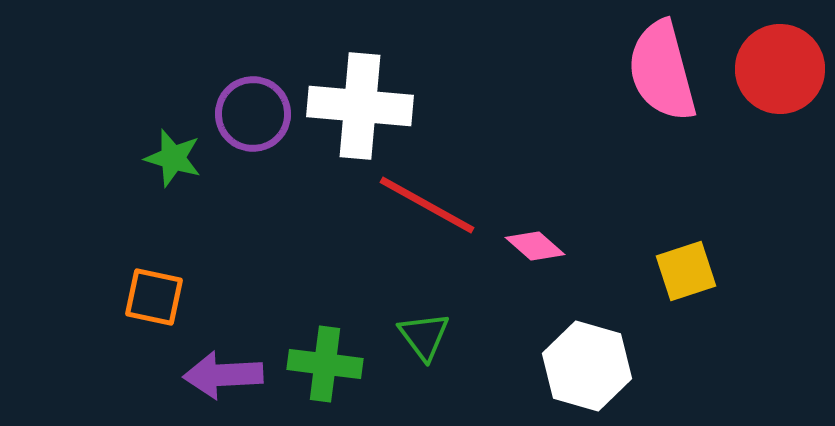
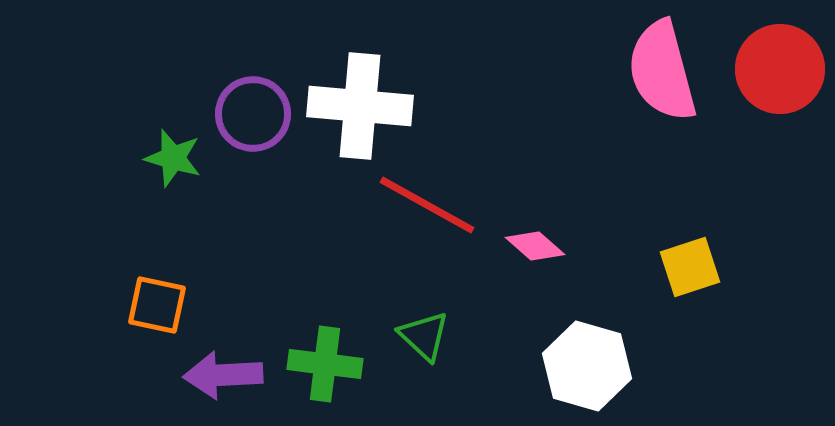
yellow square: moved 4 px right, 4 px up
orange square: moved 3 px right, 8 px down
green triangle: rotated 10 degrees counterclockwise
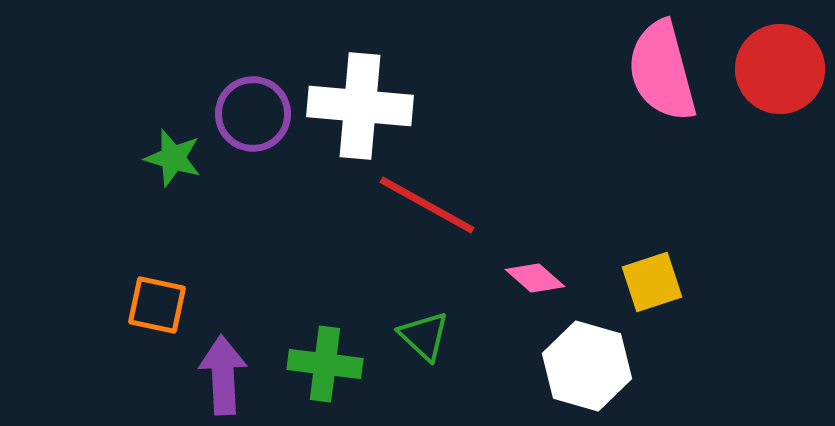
pink diamond: moved 32 px down
yellow square: moved 38 px left, 15 px down
purple arrow: rotated 90 degrees clockwise
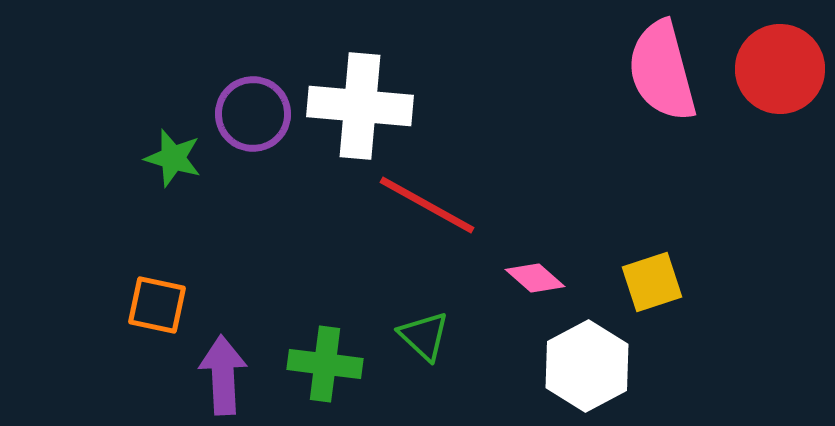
white hexagon: rotated 16 degrees clockwise
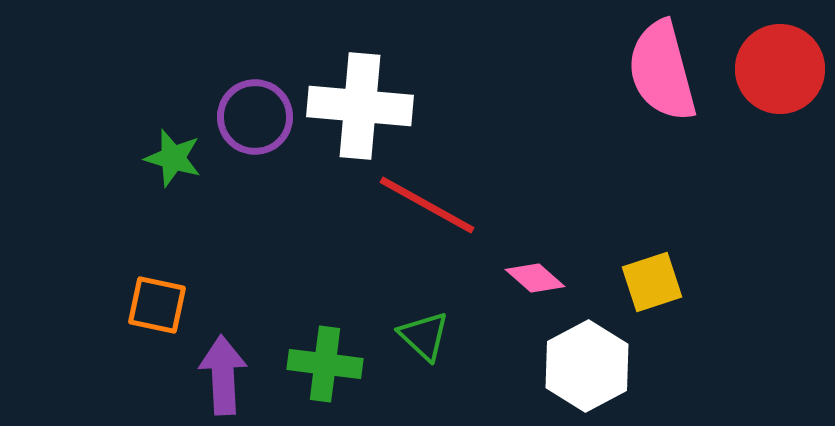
purple circle: moved 2 px right, 3 px down
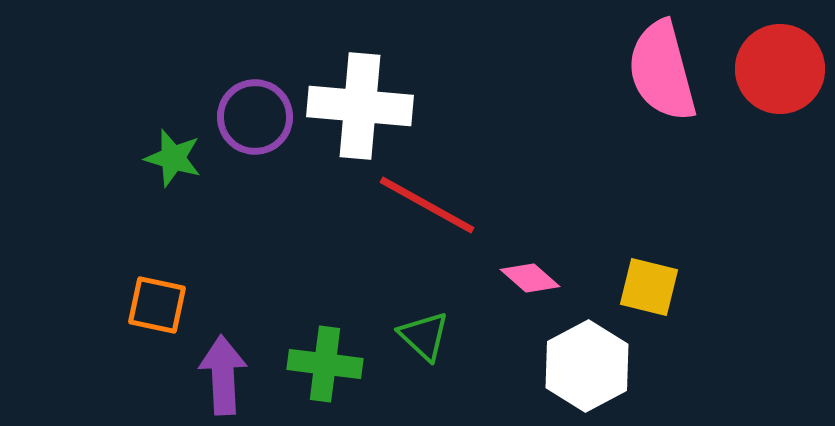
pink diamond: moved 5 px left
yellow square: moved 3 px left, 5 px down; rotated 32 degrees clockwise
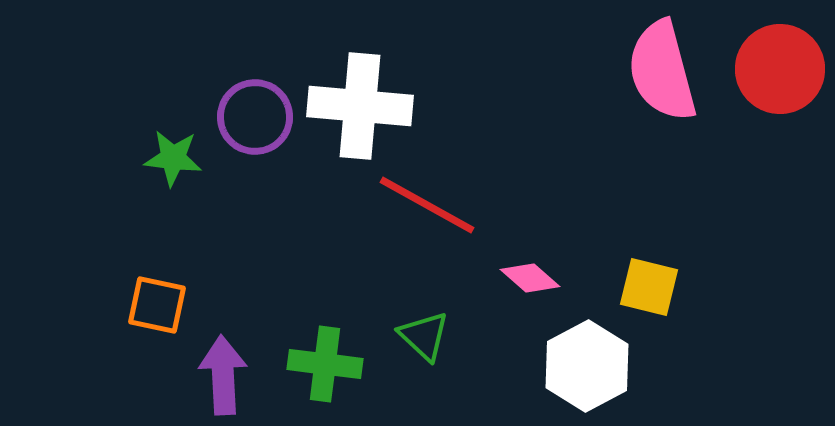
green star: rotated 10 degrees counterclockwise
